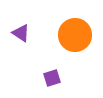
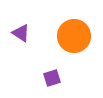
orange circle: moved 1 px left, 1 px down
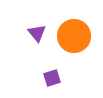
purple triangle: moved 16 px right; rotated 18 degrees clockwise
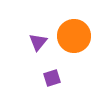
purple triangle: moved 1 px right, 9 px down; rotated 18 degrees clockwise
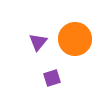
orange circle: moved 1 px right, 3 px down
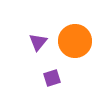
orange circle: moved 2 px down
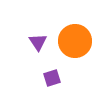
purple triangle: rotated 12 degrees counterclockwise
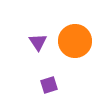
purple square: moved 3 px left, 7 px down
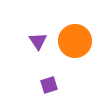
purple triangle: moved 1 px up
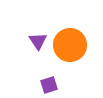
orange circle: moved 5 px left, 4 px down
